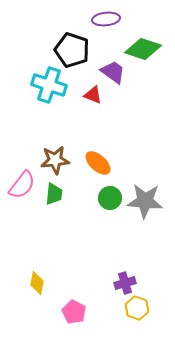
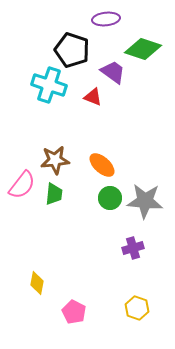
red triangle: moved 2 px down
orange ellipse: moved 4 px right, 2 px down
purple cross: moved 8 px right, 35 px up
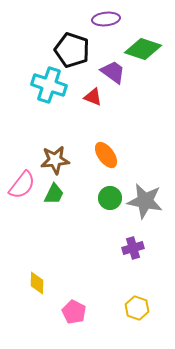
orange ellipse: moved 4 px right, 10 px up; rotated 12 degrees clockwise
green trapezoid: rotated 20 degrees clockwise
gray star: rotated 6 degrees clockwise
yellow diamond: rotated 10 degrees counterclockwise
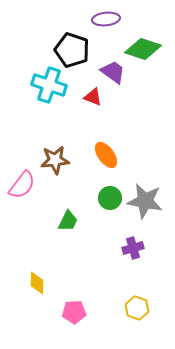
green trapezoid: moved 14 px right, 27 px down
pink pentagon: rotated 30 degrees counterclockwise
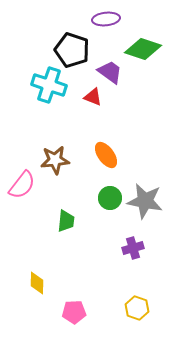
purple trapezoid: moved 3 px left
green trapezoid: moved 2 px left; rotated 20 degrees counterclockwise
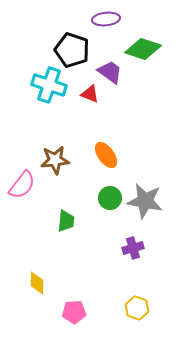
red triangle: moved 3 px left, 3 px up
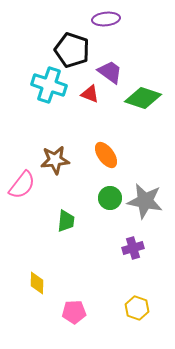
green diamond: moved 49 px down
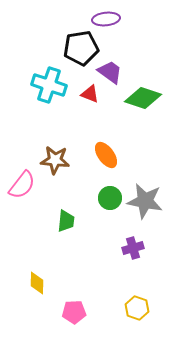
black pentagon: moved 9 px right, 2 px up; rotated 28 degrees counterclockwise
brown star: rotated 12 degrees clockwise
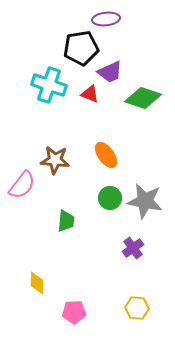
purple trapezoid: rotated 120 degrees clockwise
purple cross: rotated 20 degrees counterclockwise
yellow hexagon: rotated 15 degrees counterclockwise
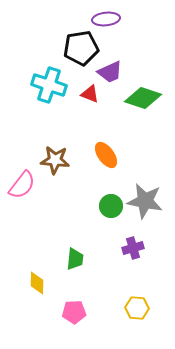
green circle: moved 1 px right, 8 px down
green trapezoid: moved 9 px right, 38 px down
purple cross: rotated 20 degrees clockwise
